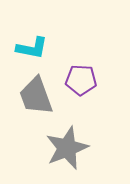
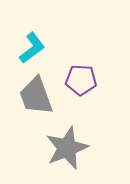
cyan L-shape: rotated 48 degrees counterclockwise
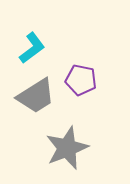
purple pentagon: rotated 8 degrees clockwise
gray trapezoid: rotated 102 degrees counterclockwise
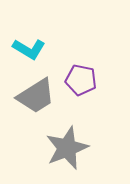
cyan L-shape: moved 3 px left, 1 px down; rotated 68 degrees clockwise
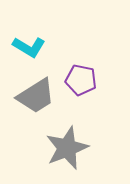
cyan L-shape: moved 2 px up
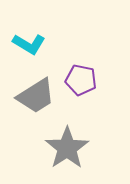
cyan L-shape: moved 3 px up
gray star: rotated 12 degrees counterclockwise
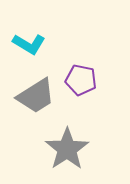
gray star: moved 1 px down
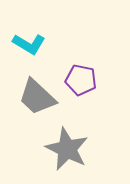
gray trapezoid: moved 1 px right, 1 px down; rotated 75 degrees clockwise
gray star: rotated 12 degrees counterclockwise
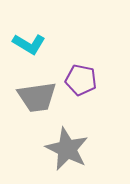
gray trapezoid: rotated 51 degrees counterclockwise
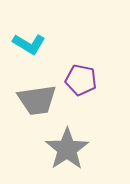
gray trapezoid: moved 3 px down
gray star: rotated 12 degrees clockwise
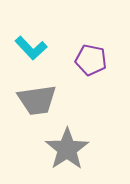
cyan L-shape: moved 2 px right, 4 px down; rotated 16 degrees clockwise
purple pentagon: moved 10 px right, 20 px up
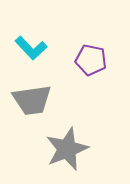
gray trapezoid: moved 5 px left
gray star: rotated 12 degrees clockwise
